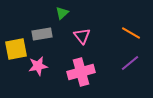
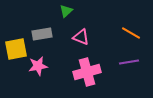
green triangle: moved 4 px right, 2 px up
pink triangle: moved 1 px left, 1 px down; rotated 30 degrees counterclockwise
purple line: moved 1 px left, 1 px up; rotated 30 degrees clockwise
pink cross: moved 6 px right
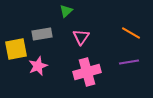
pink triangle: rotated 42 degrees clockwise
pink star: rotated 12 degrees counterclockwise
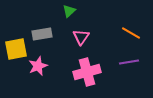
green triangle: moved 3 px right
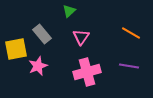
gray rectangle: rotated 60 degrees clockwise
purple line: moved 4 px down; rotated 18 degrees clockwise
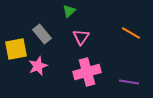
purple line: moved 16 px down
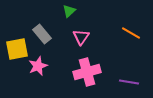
yellow square: moved 1 px right
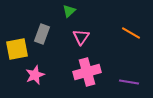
gray rectangle: rotated 60 degrees clockwise
pink star: moved 3 px left, 9 px down
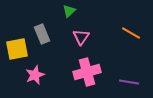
gray rectangle: rotated 42 degrees counterclockwise
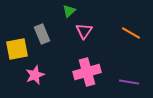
pink triangle: moved 3 px right, 6 px up
